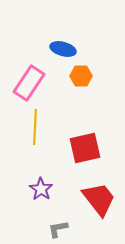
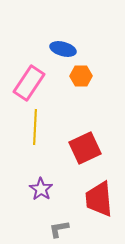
red square: rotated 12 degrees counterclockwise
red trapezoid: rotated 147 degrees counterclockwise
gray L-shape: moved 1 px right
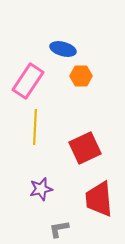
pink rectangle: moved 1 px left, 2 px up
purple star: rotated 25 degrees clockwise
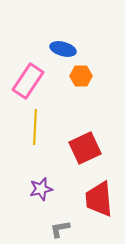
gray L-shape: moved 1 px right
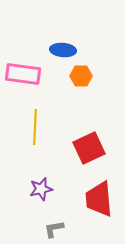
blue ellipse: moved 1 px down; rotated 10 degrees counterclockwise
pink rectangle: moved 5 px left, 7 px up; rotated 64 degrees clockwise
red square: moved 4 px right
gray L-shape: moved 6 px left
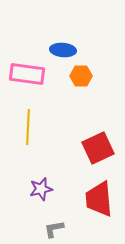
pink rectangle: moved 4 px right
yellow line: moved 7 px left
red square: moved 9 px right
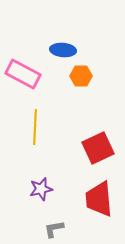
pink rectangle: moved 4 px left; rotated 20 degrees clockwise
yellow line: moved 7 px right
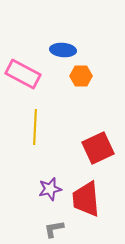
purple star: moved 9 px right
red trapezoid: moved 13 px left
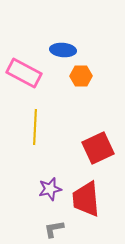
pink rectangle: moved 1 px right, 1 px up
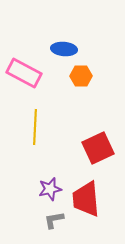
blue ellipse: moved 1 px right, 1 px up
gray L-shape: moved 9 px up
